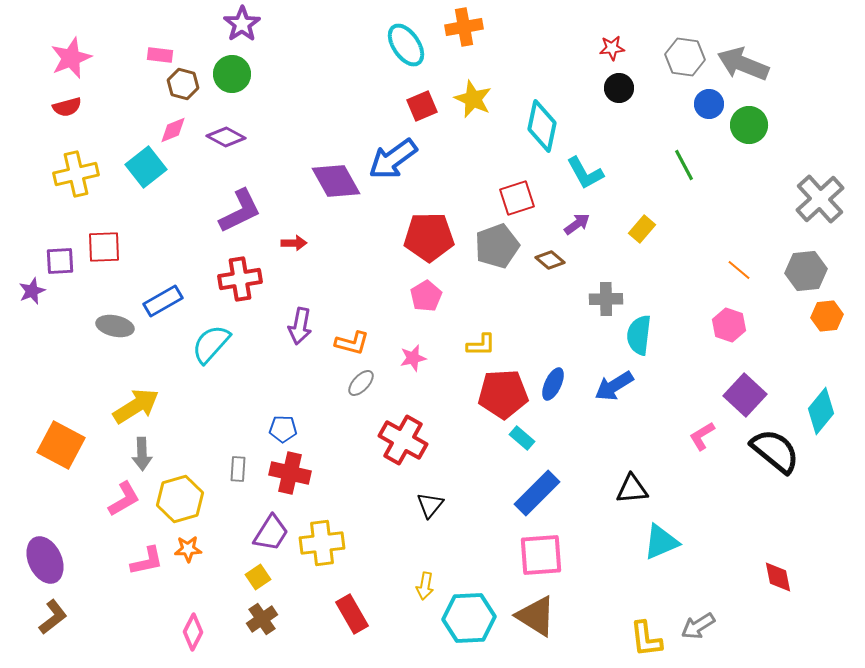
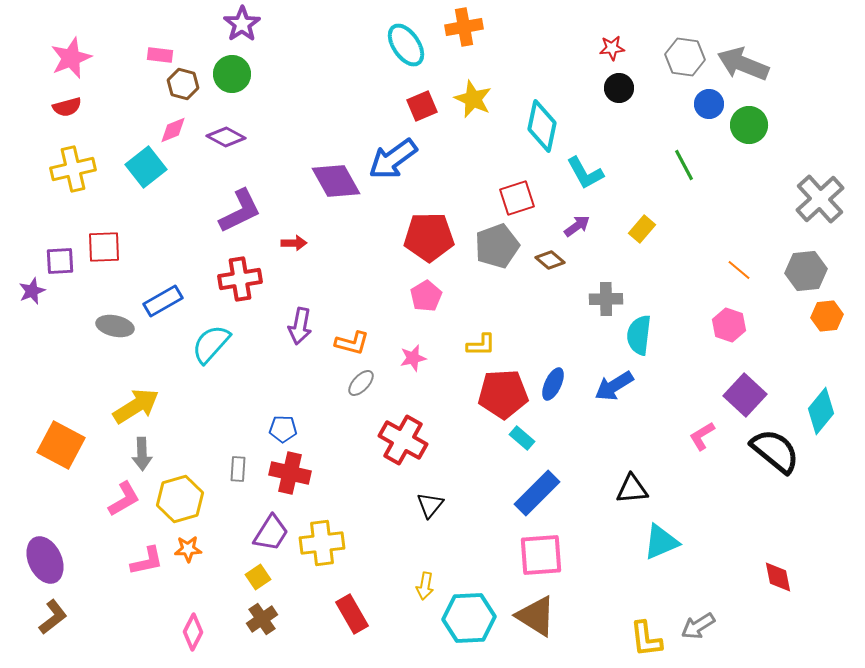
yellow cross at (76, 174): moved 3 px left, 5 px up
purple arrow at (577, 224): moved 2 px down
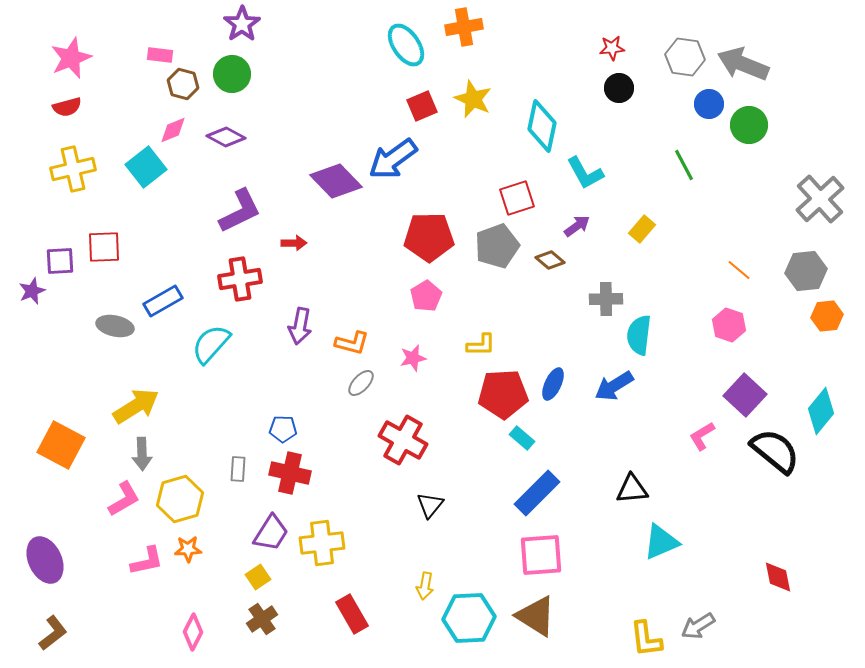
purple diamond at (336, 181): rotated 15 degrees counterclockwise
brown L-shape at (53, 617): moved 16 px down
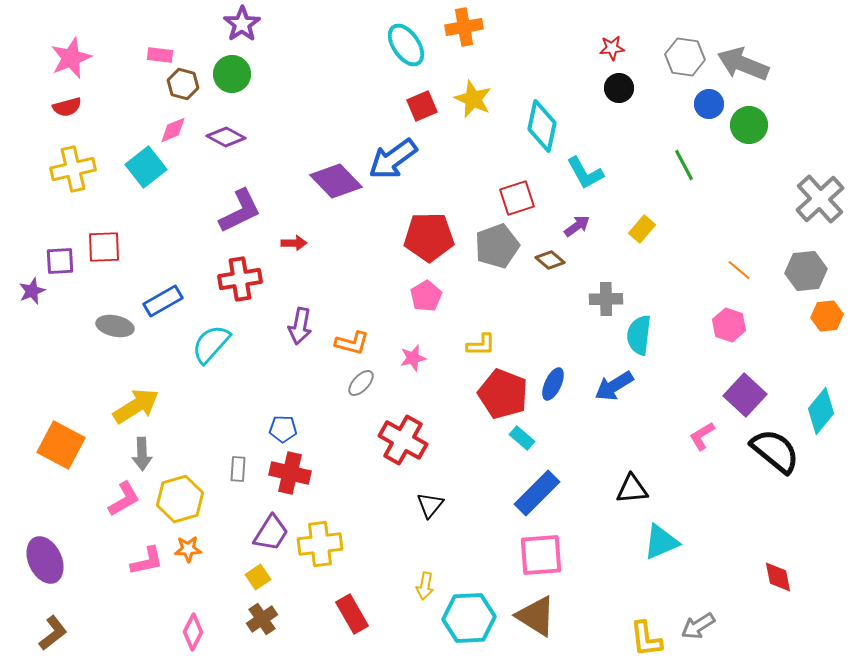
red pentagon at (503, 394): rotated 24 degrees clockwise
yellow cross at (322, 543): moved 2 px left, 1 px down
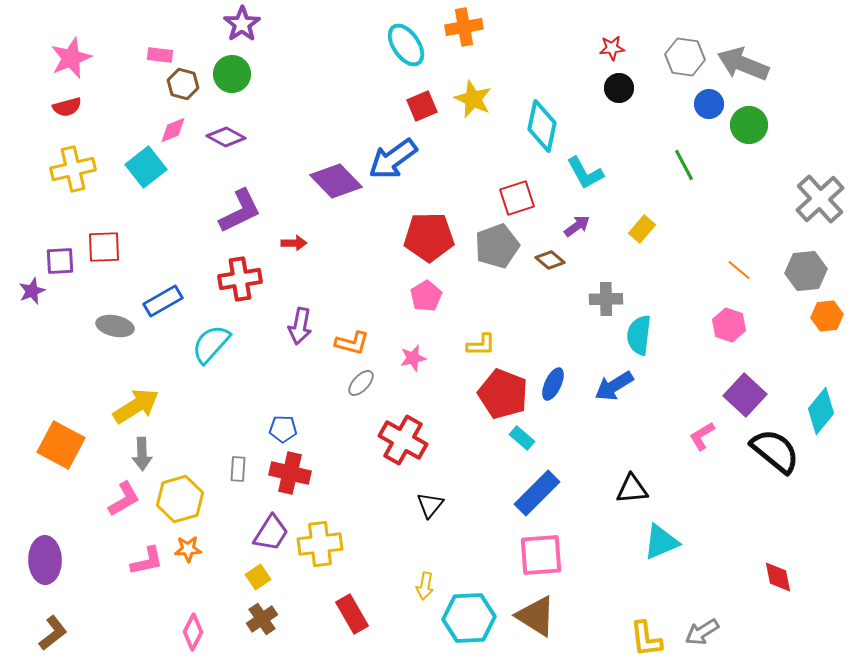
purple ellipse at (45, 560): rotated 24 degrees clockwise
gray arrow at (698, 626): moved 4 px right, 6 px down
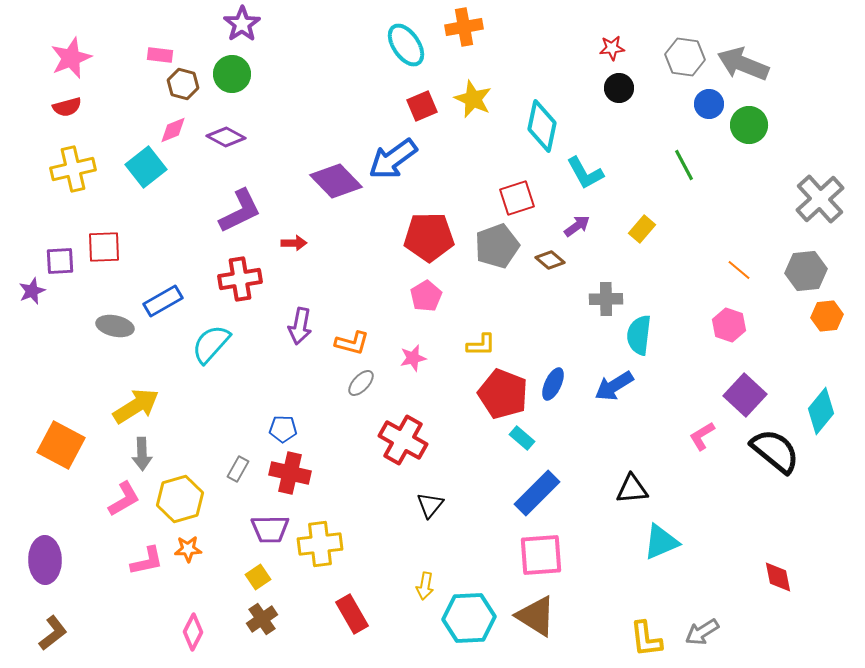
gray rectangle at (238, 469): rotated 25 degrees clockwise
purple trapezoid at (271, 533): moved 1 px left, 4 px up; rotated 57 degrees clockwise
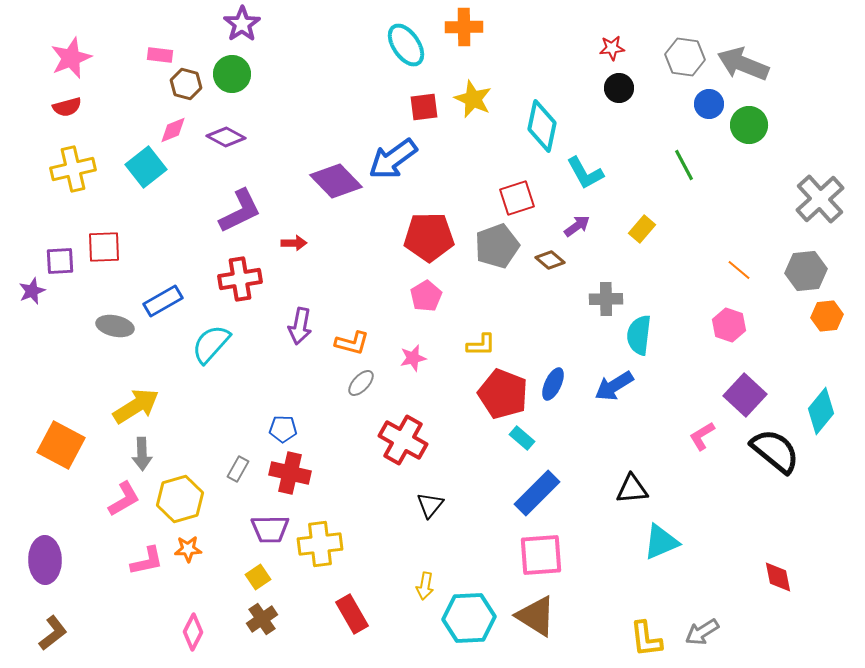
orange cross at (464, 27): rotated 9 degrees clockwise
brown hexagon at (183, 84): moved 3 px right
red square at (422, 106): moved 2 px right, 1 px down; rotated 16 degrees clockwise
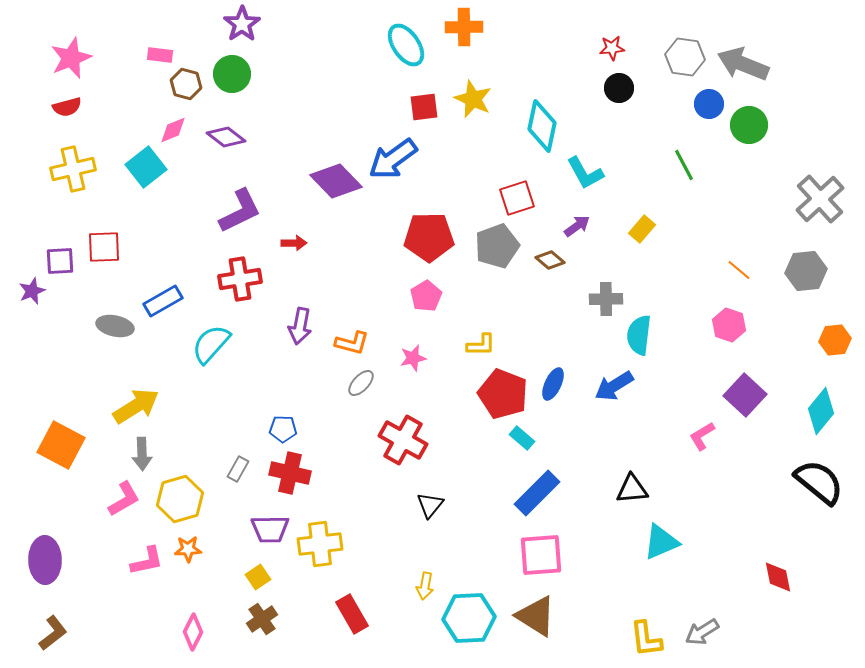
purple diamond at (226, 137): rotated 9 degrees clockwise
orange hexagon at (827, 316): moved 8 px right, 24 px down
black semicircle at (775, 451): moved 44 px right, 31 px down
